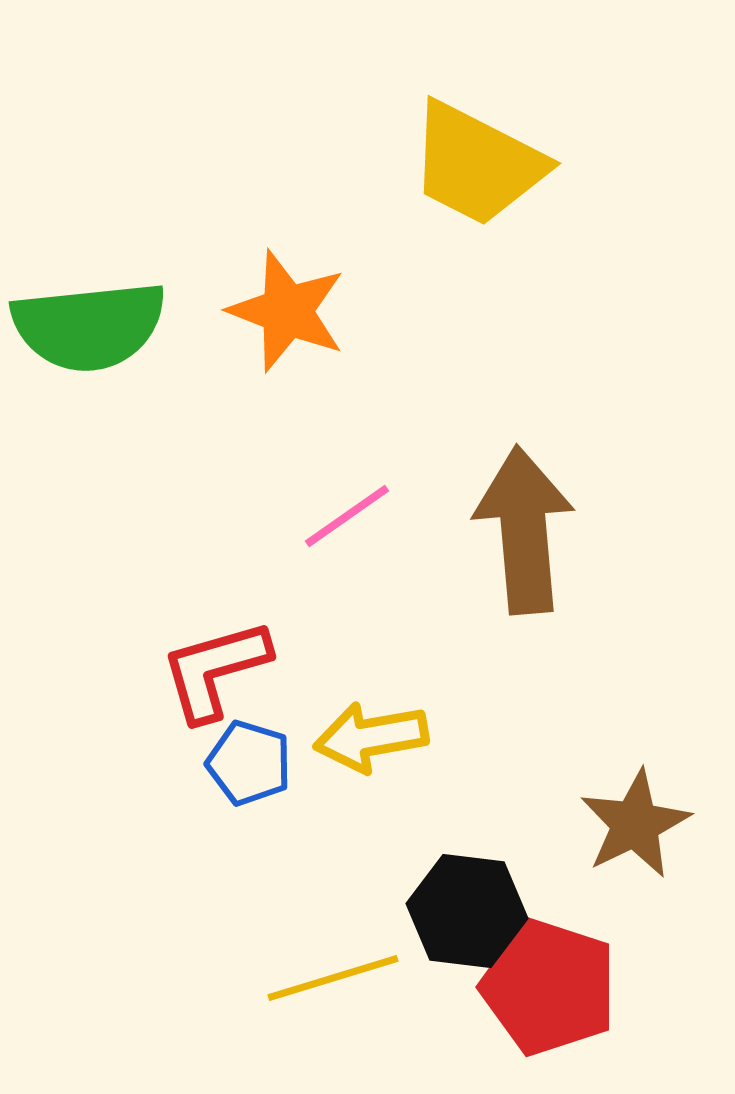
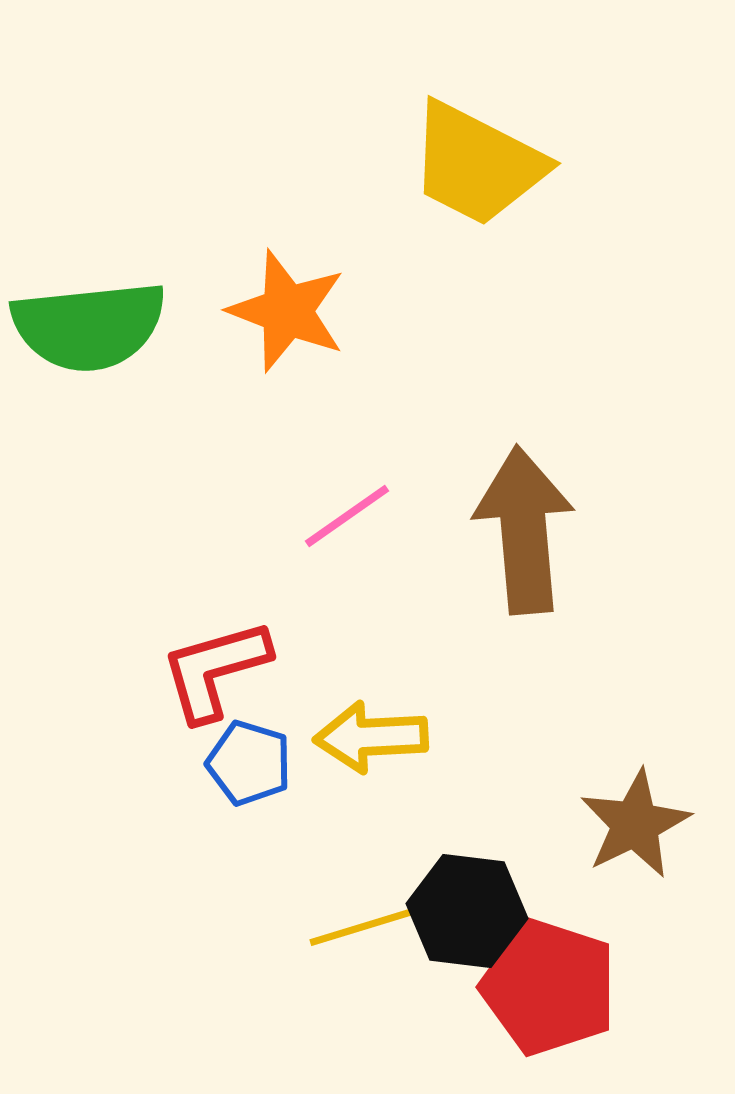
yellow arrow: rotated 7 degrees clockwise
yellow line: moved 42 px right, 55 px up
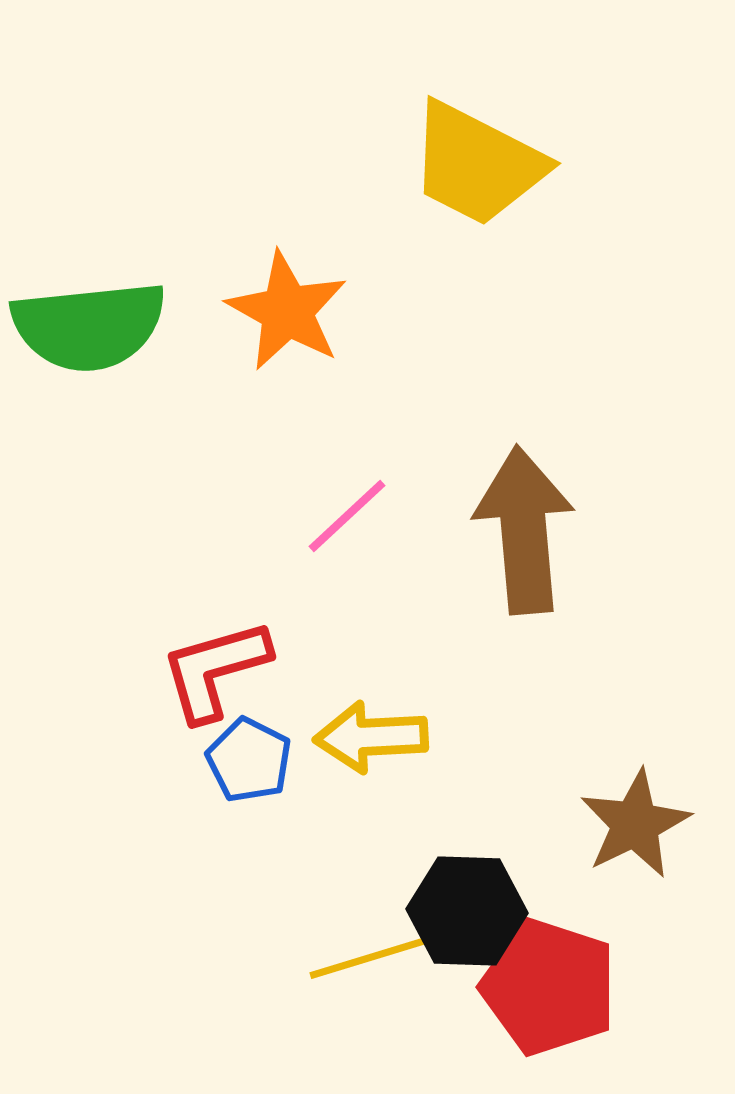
orange star: rotated 8 degrees clockwise
pink line: rotated 8 degrees counterclockwise
blue pentagon: moved 3 px up; rotated 10 degrees clockwise
black hexagon: rotated 5 degrees counterclockwise
yellow line: moved 33 px down
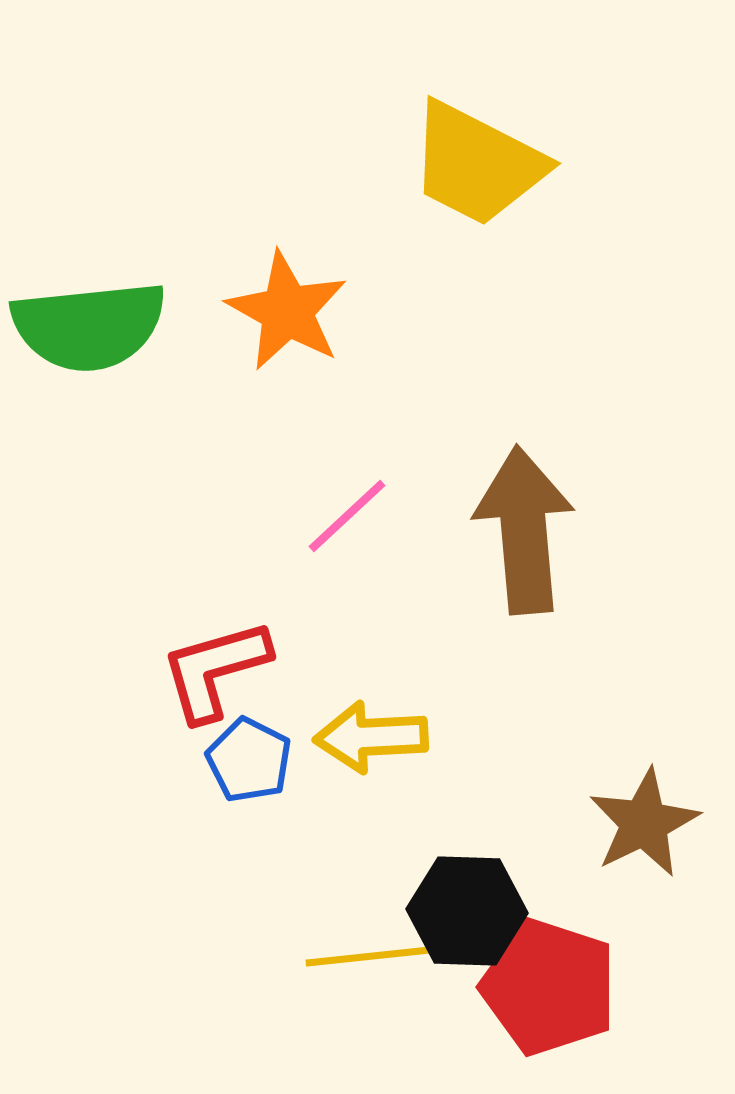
brown star: moved 9 px right, 1 px up
yellow line: moved 2 px left; rotated 11 degrees clockwise
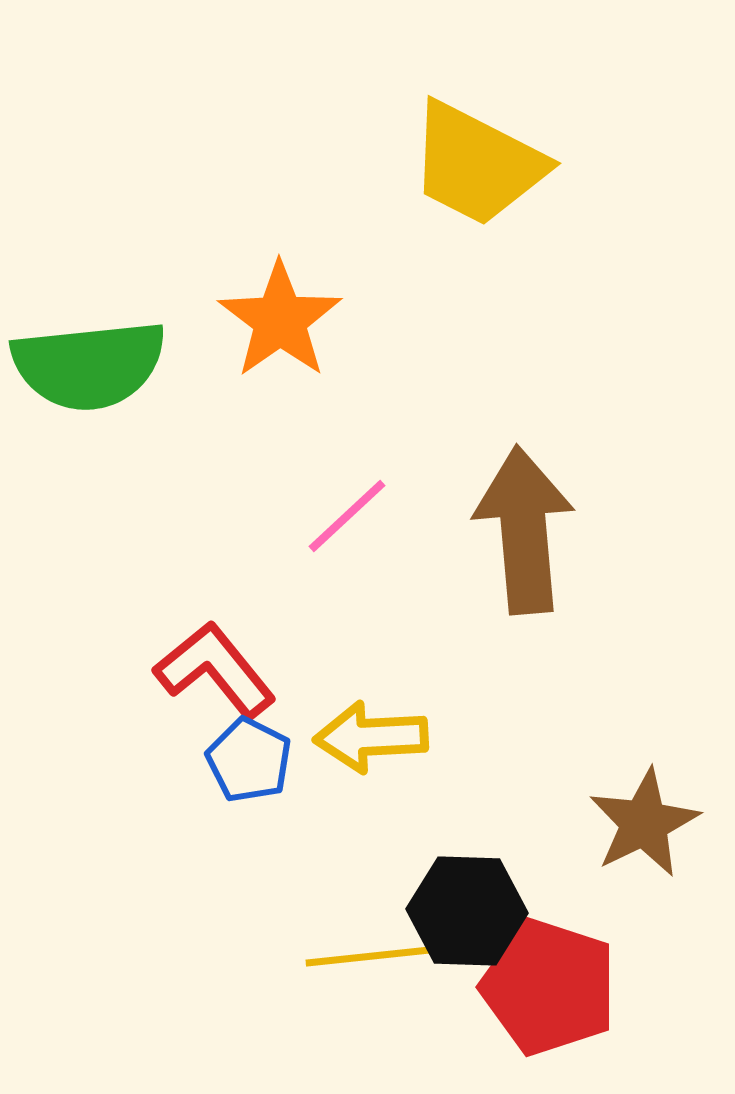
orange star: moved 7 px left, 9 px down; rotated 8 degrees clockwise
green semicircle: moved 39 px down
red L-shape: rotated 67 degrees clockwise
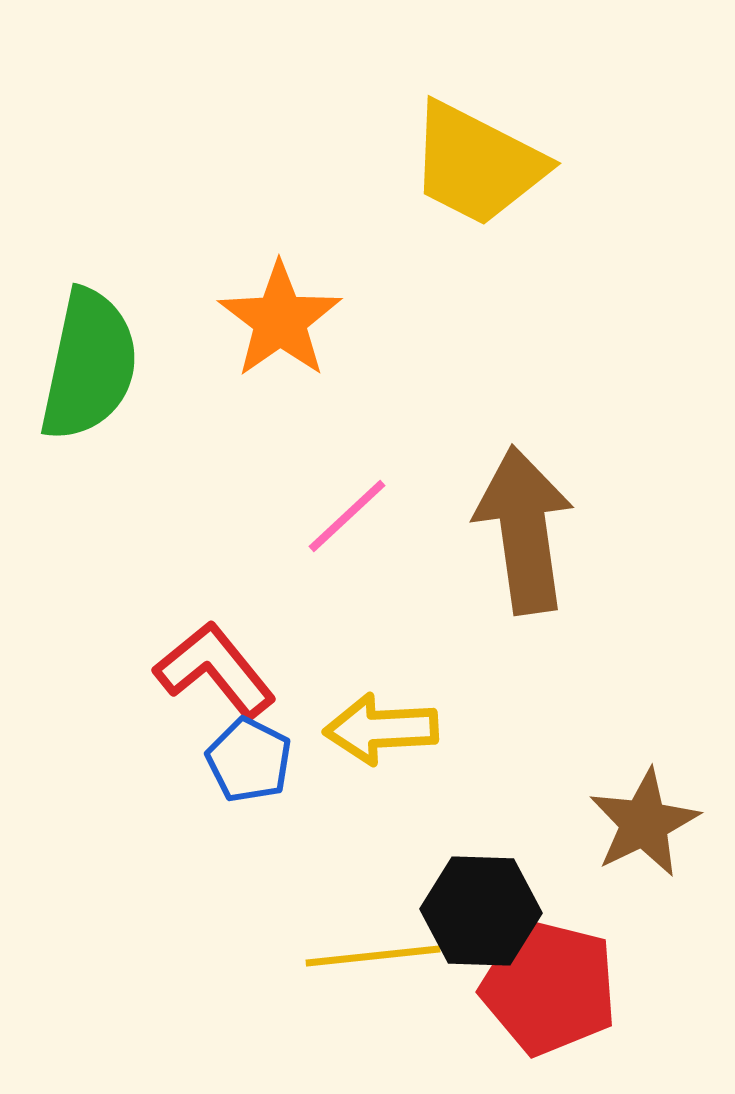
green semicircle: rotated 72 degrees counterclockwise
brown arrow: rotated 3 degrees counterclockwise
yellow arrow: moved 10 px right, 8 px up
black hexagon: moved 14 px right
red pentagon: rotated 4 degrees counterclockwise
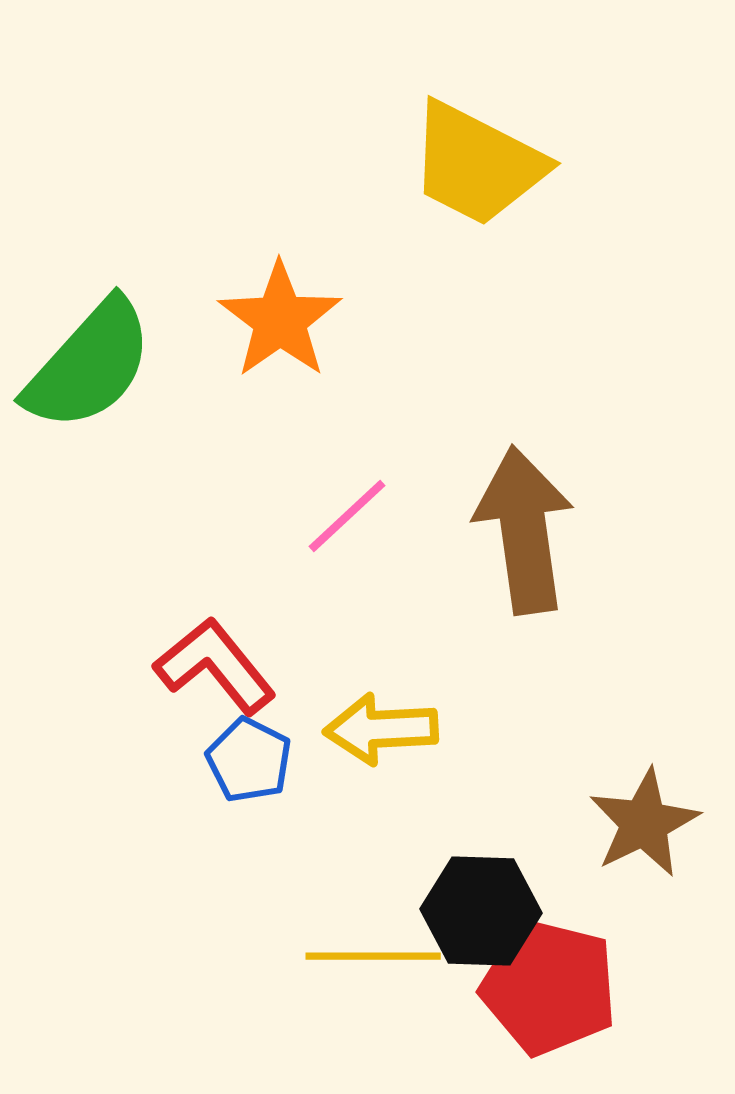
green semicircle: rotated 30 degrees clockwise
red L-shape: moved 4 px up
yellow line: rotated 6 degrees clockwise
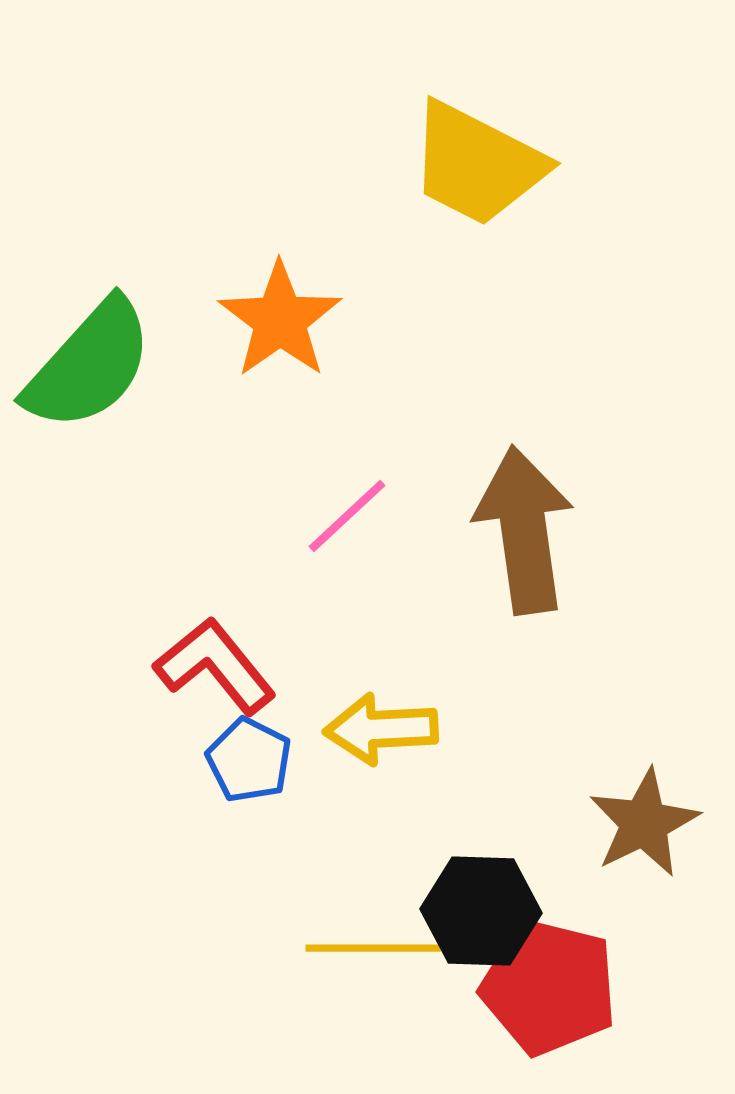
yellow line: moved 8 px up
